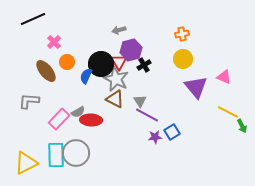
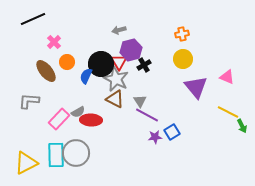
pink triangle: moved 3 px right
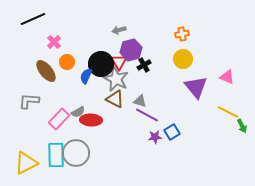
gray triangle: rotated 40 degrees counterclockwise
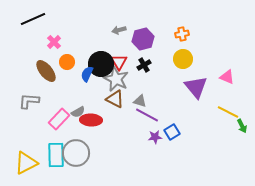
purple hexagon: moved 12 px right, 11 px up
blue semicircle: moved 1 px right, 2 px up
